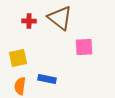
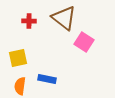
brown triangle: moved 4 px right
pink square: moved 5 px up; rotated 36 degrees clockwise
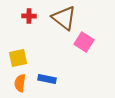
red cross: moved 5 px up
orange semicircle: moved 3 px up
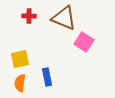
brown triangle: rotated 16 degrees counterclockwise
yellow square: moved 2 px right, 1 px down
blue rectangle: moved 2 px up; rotated 66 degrees clockwise
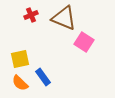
red cross: moved 2 px right, 1 px up; rotated 24 degrees counterclockwise
blue rectangle: moved 4 px left; rotated 24 degrees counterclockwise
orange semicircle: rotated 54 degrees counterclockwise
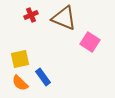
pink square: moved 6 px right
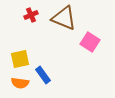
blue rectangle: moved 2 px up
orange semicircle: rotated 36 degrees counterclockwise
